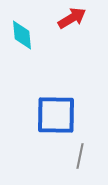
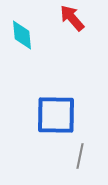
red arrow: rotated 100 degrees counterclockwise
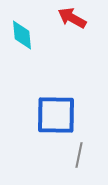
red arrow: rotated 20 degrees counterclockwise
gray line: moved 1 px left, 1 px up
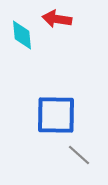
red arrow: moved 15 px left, 1 px down; rotated 20 degrees counterclockwise
gray line: rotated 60 degrees counterclockwise
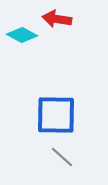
cyan diamond: rotated 56 degrees counterclockwise
gray line: moved 17 px left, 2 px down
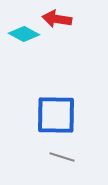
cyan diamond: moved 2 px right, 1 px up
gray line: rotated 25 degrees counterclockwise
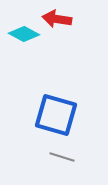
blue square: rotated 15 degrees clockwise
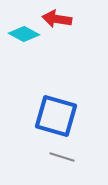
blue square: moved 1 px down
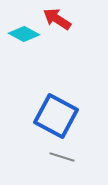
red arrow: rotated 24 degrees clockwise
blue square: rotated 12 degrees clockwise
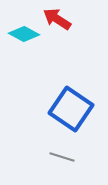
blue square: moved 15 px right, 7 px up; rotated 6 degrees clockwise
